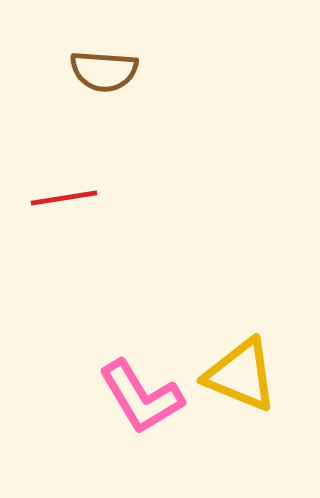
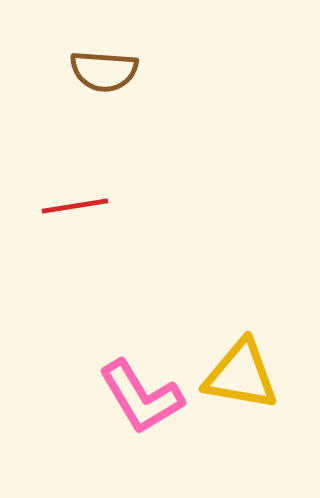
red line: moved 11 px right, 8 px down
yellow triangle: rotated 12 degrees counterclockwise
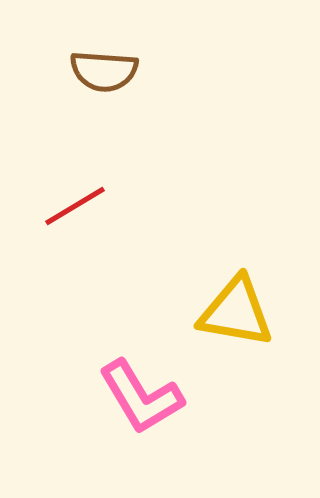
red line: rotated 22 degrees counterclockwise
yellow triangle: moved 5 px left, 63 px up
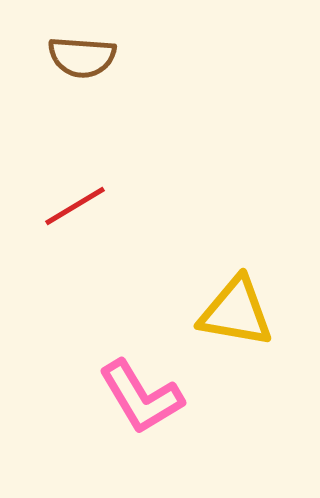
brown semicircle: moved 22 px left, 14 px up
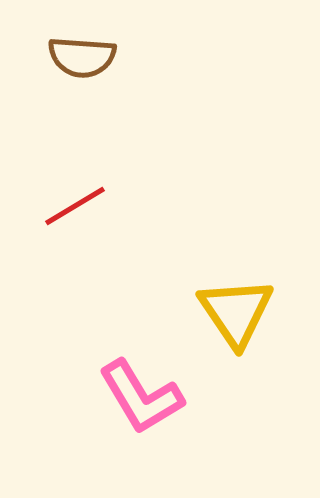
yellow triangle: rotated 46 degrees clockwise
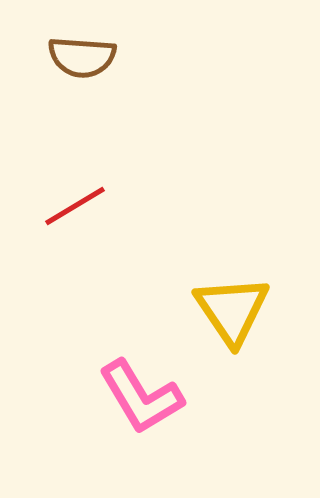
yellow triangle: moved 4 px left, 2 px up
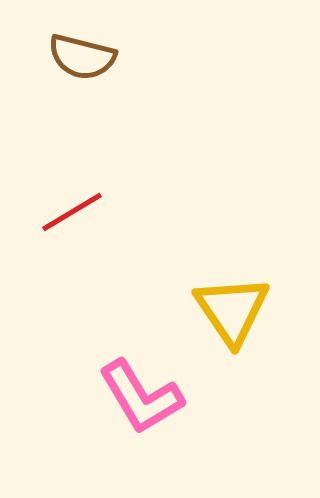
brown semicircle: rotated 10 degrees clockwise
red line: moved 3 px left, 6 px down
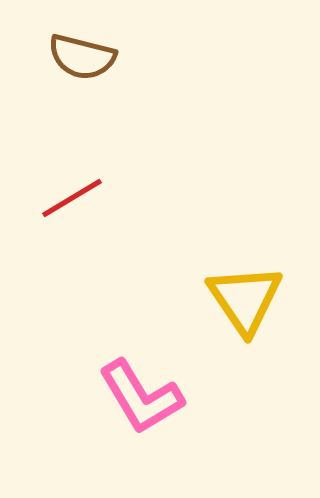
red line: moved 14 px up
yellow triangle: moved 13 px right, 11 px up
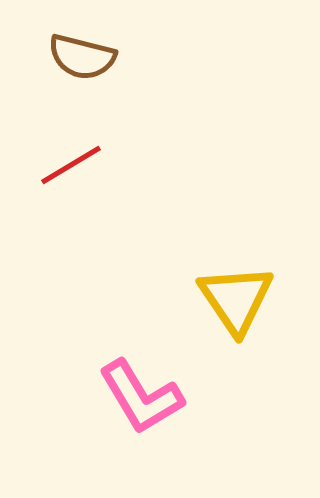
red line: moved 1 px left, 33 px up
yellow triangle: moved 9 px left
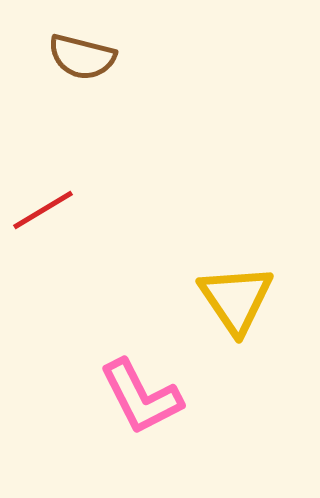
red line: moved 28 px left, 45 px down
pink L-shape: rotated 4 degrees clockwise
